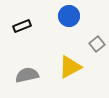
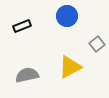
blue circle: moved 2 px left
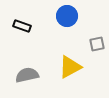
black rectangle: rotated 42 degrees clockwise
gray square: rotated 28 degrees clockwise
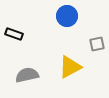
black rectangle: moved 8 px left, 8 px down
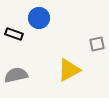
blue circle: moved 28 px left, 2 px down
yellow triangle: moved 1 px left, 3 px down
gray semicircle: moved 11 px left
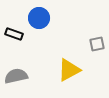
gray semicircle: moved 1 px down
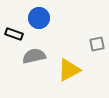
gray semicircle: moved 18 px right, 20 px up
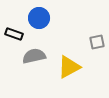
gray square: moved 2 px up
yellow triangle: moved 3 px up
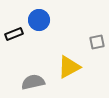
blue circle: moved 2 px down
black rectangle: rotated 42 degrees counterclockwise
gray semicircle: moved 1 px left, 26 px down
